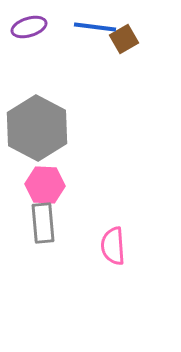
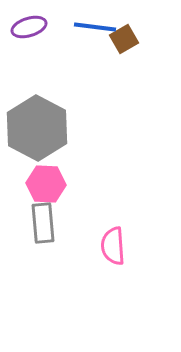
pink hexagon: moved 1 px right, 1 px up
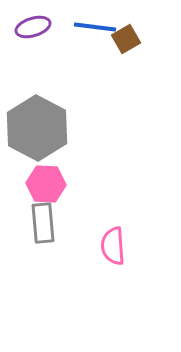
purple ellipse: moved 4 px right
brown square: moved 2 px right
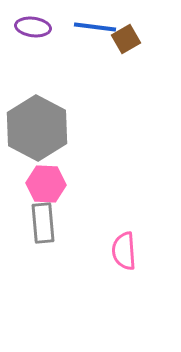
purple ellipse: rotated 24 degrees clockwise
pink semicircle: moved 11 px right, 5 px down
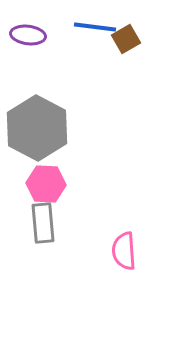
purple ellipse: moved 5 px left, 8 px down
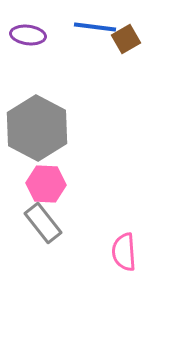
gray rectangle: rotated 33 degrees counterclockwise
pink semicircle: moved 1 px down
